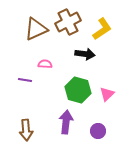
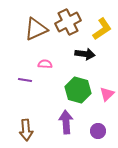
purple arrow: rotated 10 degrees counterclockwise
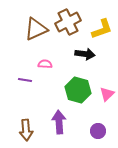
yellow L-shape: rotated 15 degrees clockwise
purple arrow: moved 7 px left
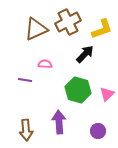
black arrow: rotated 54 degrees counterclockwise
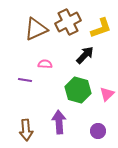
yellow L-shape: moved 1 px left, 1 px up
black arrow: moved 1 px down
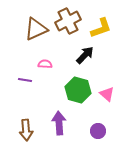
brown cross: moved 1 px up
pink triangle: rotated 35 degrees counterclockwise
purple arrow: moved 1 px down
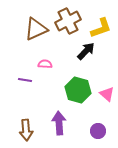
black arrow: moved 1 px right, 4 px up
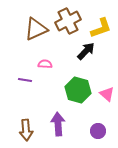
purple arrow: moved 1 px left, 1 px down
